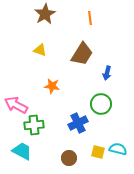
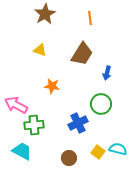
yellow square: rotated 24 degrees clockwise
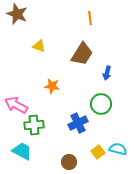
brown star: moved 28 px left; rotated 20 degrees counterclockwise
yellow triangle: moved 1 px left, 4 px up
yellow square: rotated 16 degrees clockwise
brown circle: moved 4 px down
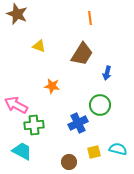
green circle: moved 1 px left, 1 px down
yellow square: moved 4 px left; rotated 24 degrees clockwise
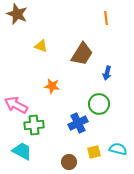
orange line: moved 16 px right
yellow triangle: moved 2 px right
green circle: moved 1 px left, 1 px up
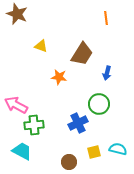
orange star: moved 7 px right, 9 px up
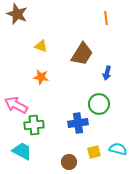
orange star: moved 18 px left
blue cross: rotated 18 degrees clockwise
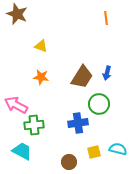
brown trapezoid: moved 23 px down
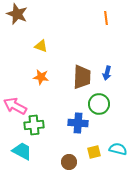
brown trapezoid: rotated 30 degrees counterclockwise
pink arrow: moved 1 px left, 1 px down
blue cross: rotated 12 degrees clockwise
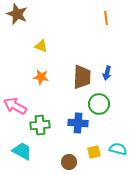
green cross: moved 6 px right
